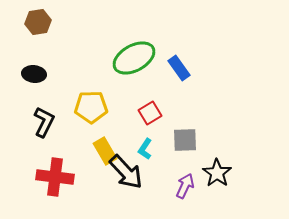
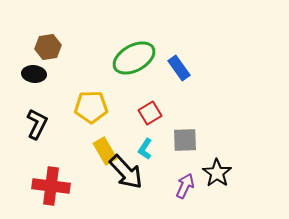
brown hexagon: moved 10 px right, 25 px down
black L-shape: moved 7 px left, 2 px down
red cross: moved 4 px left, 9 px down
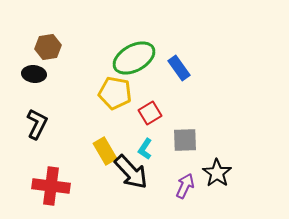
yellow pentagon: moved 24 px right, 14 px up; rotated 12 degrees clockwise
black arrow: moved 5 px right
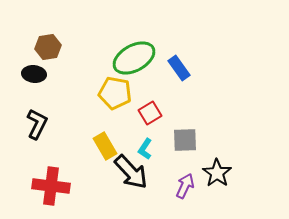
yellow rectangle: moved 5 px up
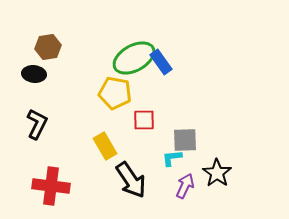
blue rectangle: moved 18 px left, 6 px up
red square: moved 6 px left, 7 px down; rotated 30 degrees clockwise
cyan L-shape: moved 27 px right, 9 px down; rotated 50 degrees clockwise
black arrow: moved 8 px down; rotated 9 degrees clockwise
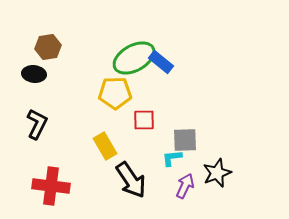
blue rectangle: rotated 15 degrees counterclockwise
yellow pentagon: rotated 12 degrees counterclockwise
black star: rotated 16 degrees clockwise
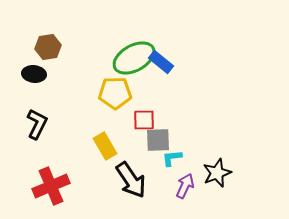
gray square: moved 27 px left
red cross: rotated 30 degrees counterclockwise
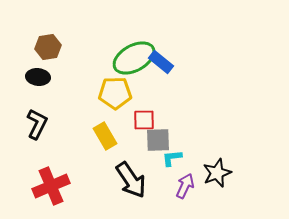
black ellipse: moved 4 px right, 3 px down
yellow rectangle: moved 10 px up
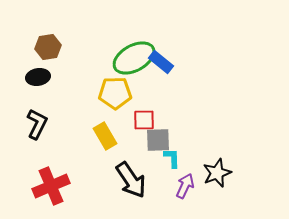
black ellipse: rotated 15 degrees counterclockwise
cyan L-shape: rotated 95 degrees clockwise
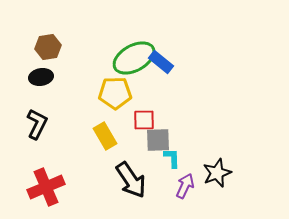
black ellipse: moved 3 px right
red cross: moved 5 px left, 1 px down
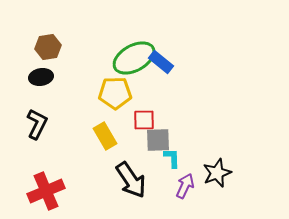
red cross: moved 4 px down
